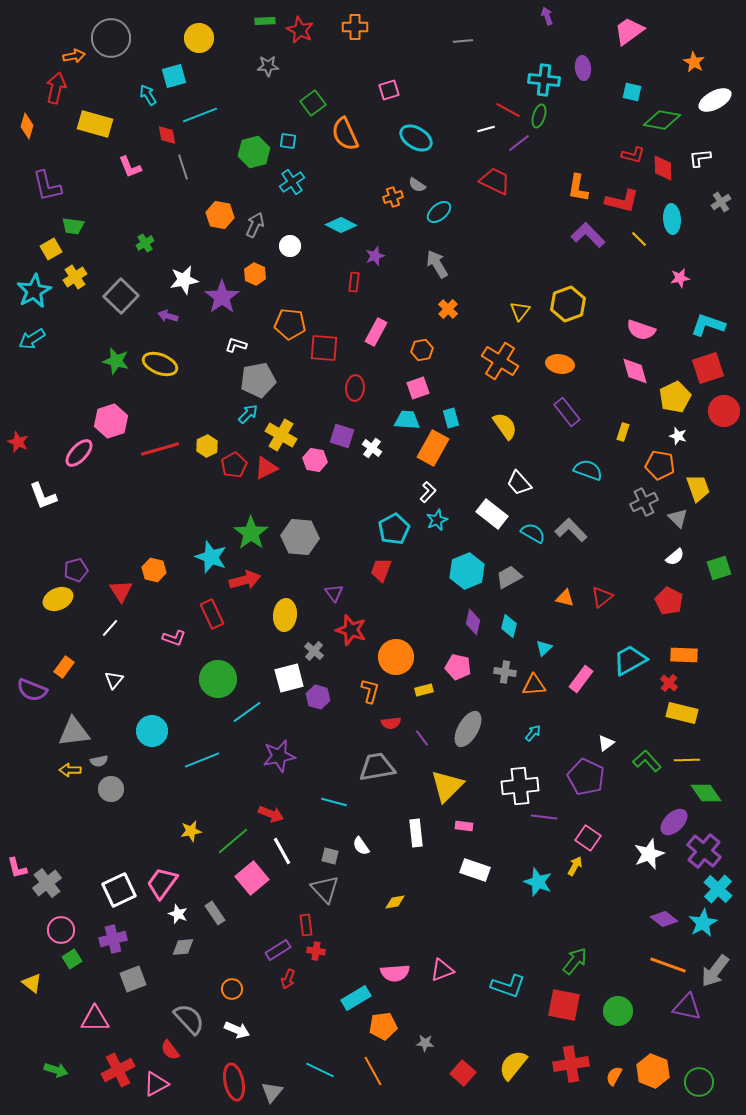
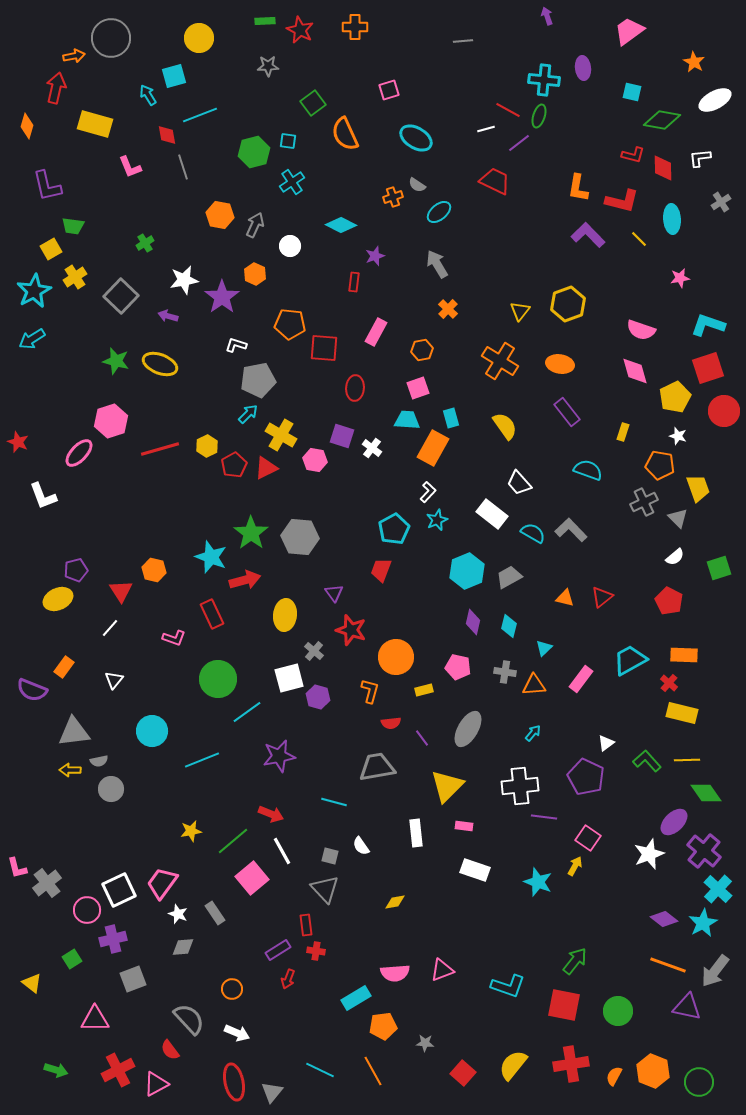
pink circle at (61, 930): moved 26 px right, 20 px up
white arrow at (237, 1030): moved 3 px down
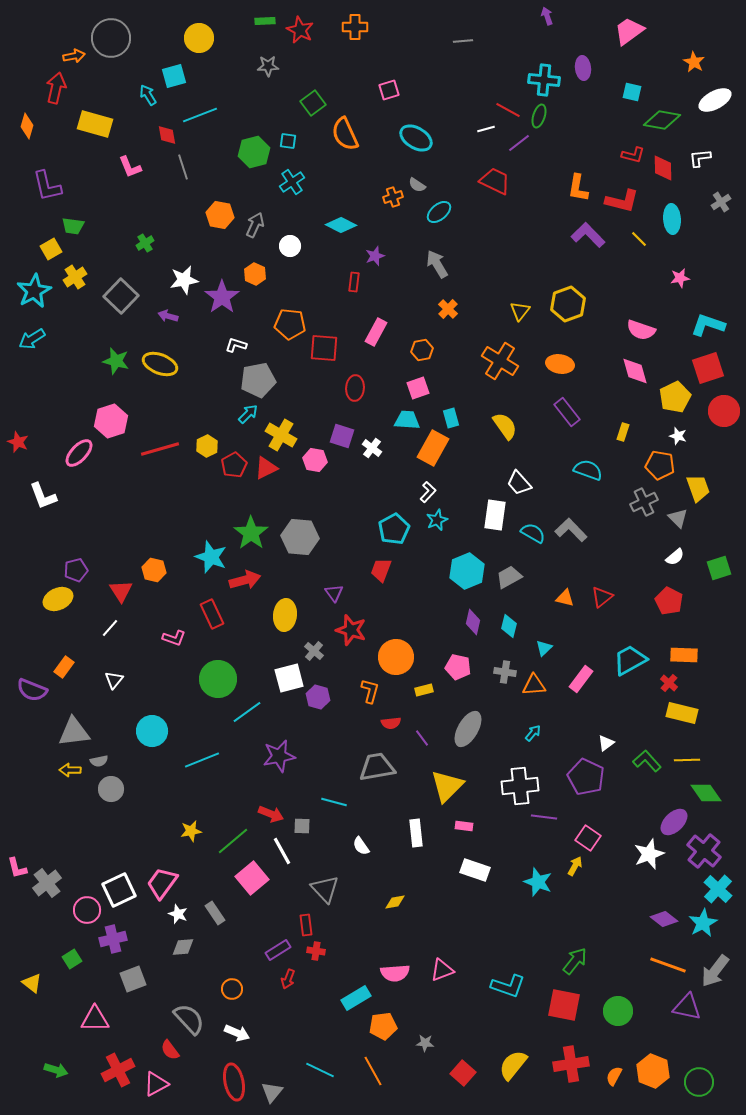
white rectangle at (492, 514): moved 3 px right, 1 px down; rotated 60 degrees clockwise
gray square at (330, 856): moved 28 px left, 30 px up; rotated 12 degrees counterclockwise
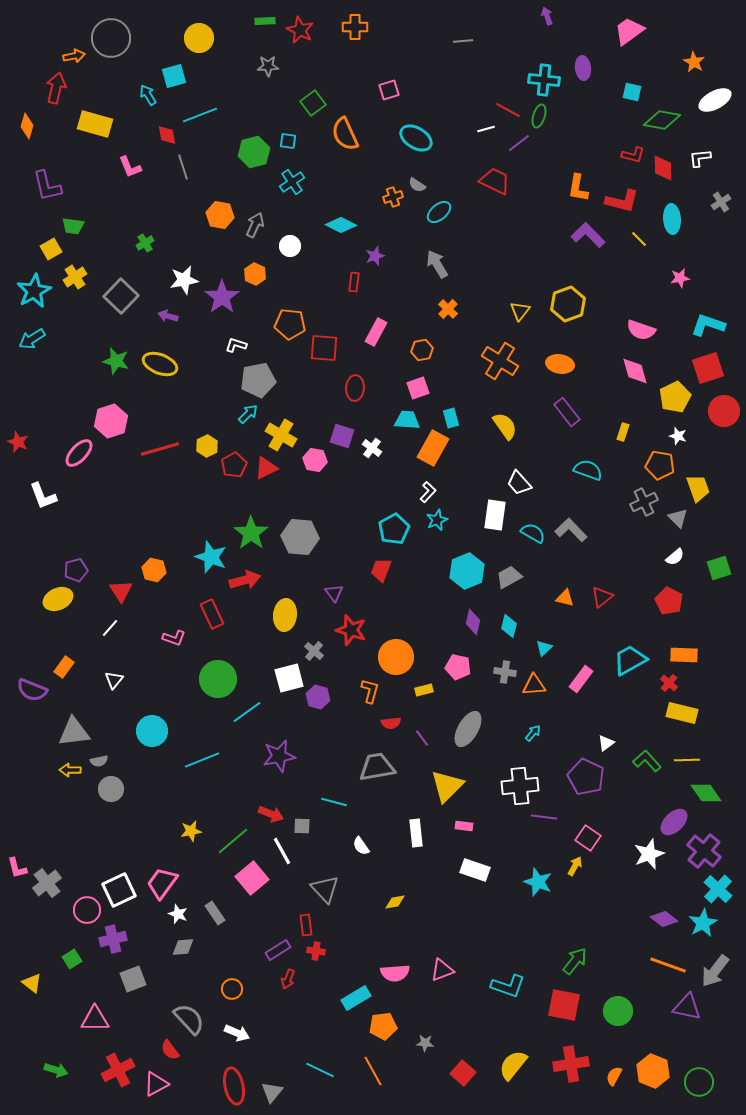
red ellipse at (234, 1082): moved 4 px down
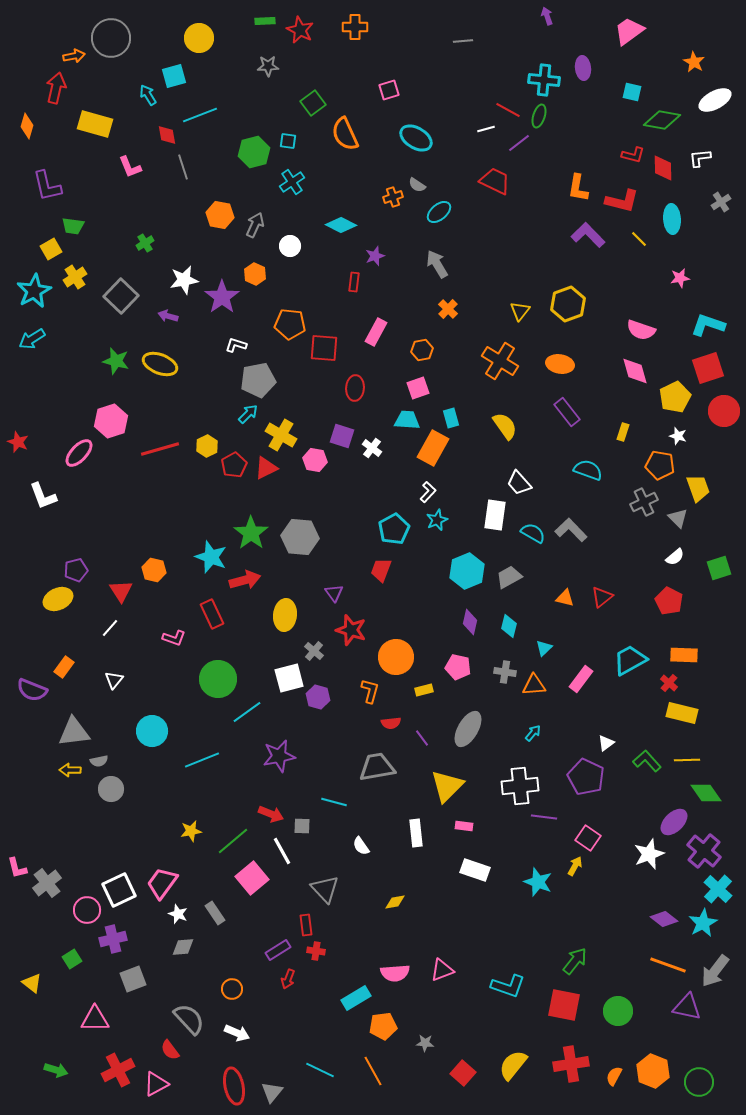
purple diamond at (473, 622): moved 3 px left
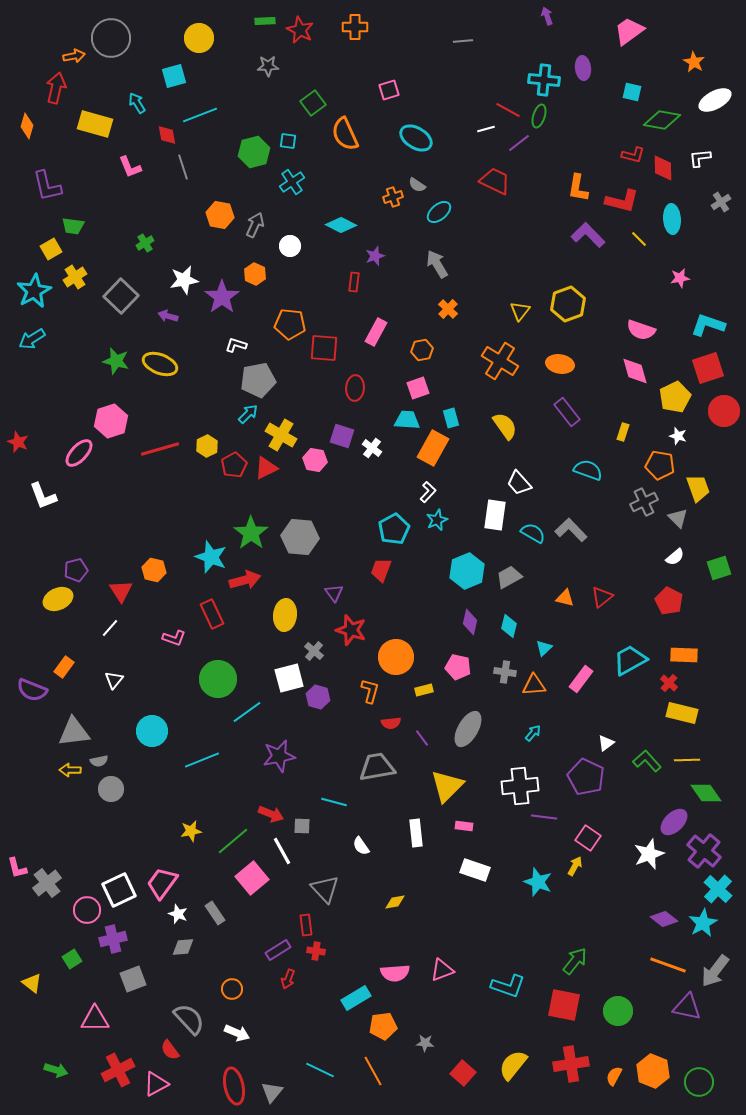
cyan arrow at (148, 95): moved 11 px left, 8 px down
